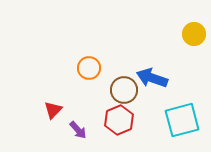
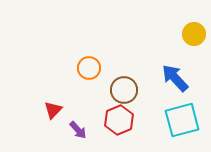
blue arrow: moved 23 px right; rotated 28 degrees clockwise
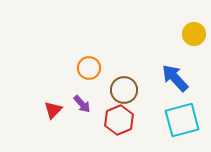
purple arrow: moved 4 px right, 26 px up
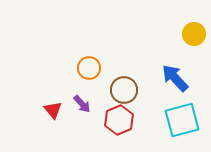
red triangle: rotated 24 degrees counterclockwise
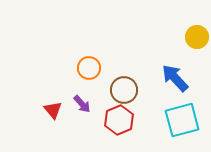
yellow circle: moved 3 px right, 3 px down
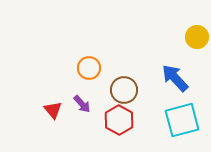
red hexagon: rotated 8 degrees counterclockwise
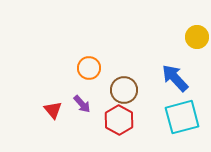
cyan square: moved 3 px up
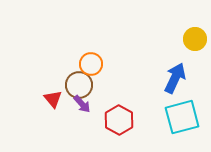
yellow circle: moved 2 px left, 2 px down
orange circle: moved 2 px right, 4 px up
blue arrow: rotated 68 degrees clockwise
brown circle: moved 45 px left, 5 px up
red triangle: moved 11 px up
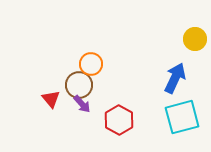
red triangle: moved 2 px left
